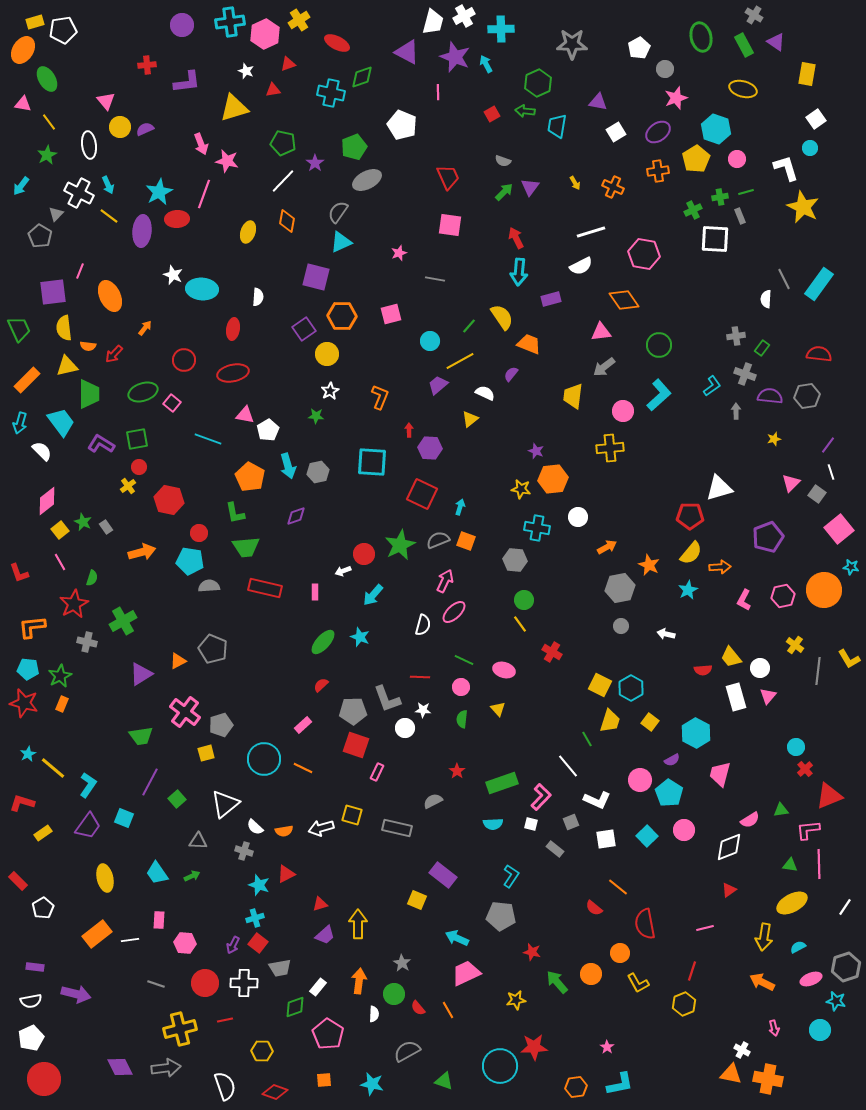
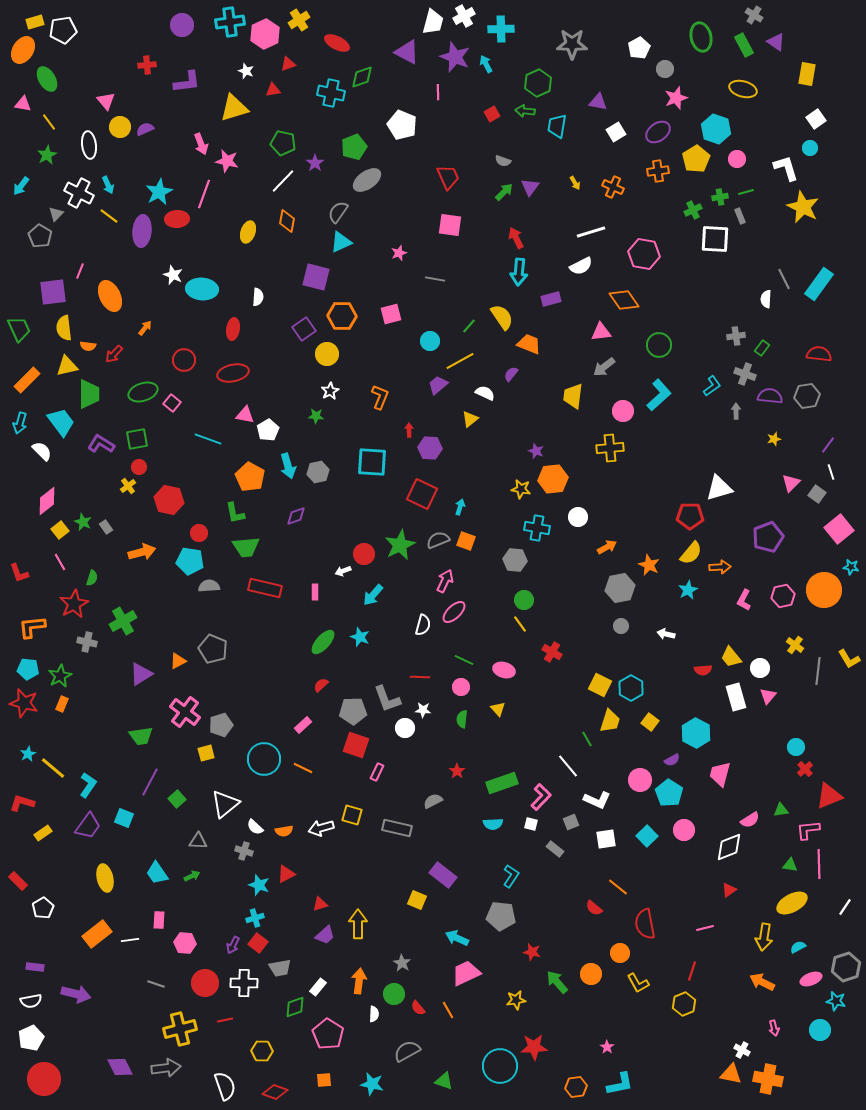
gray ellipse at (367, 180): rotated 8 degrees counterclockwise
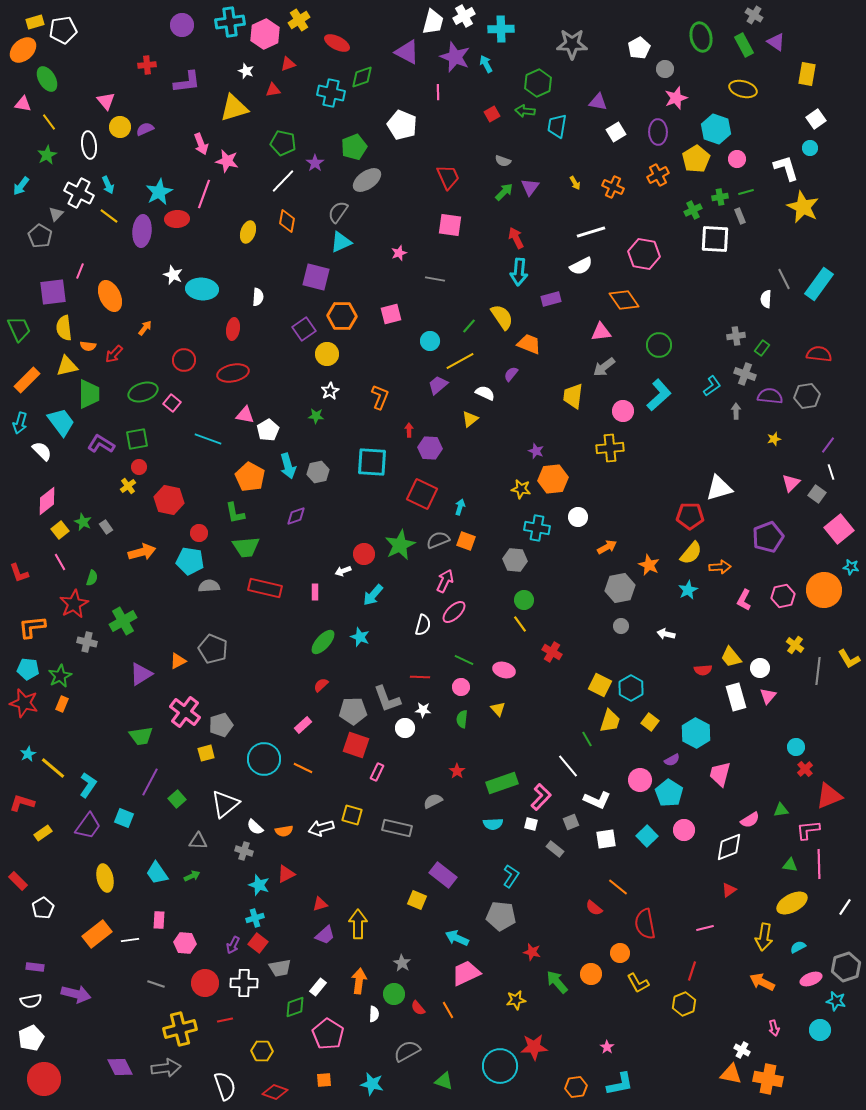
orange ellipse at (23, 50): rotated 16 degrees clockwise
purple ellipse at (658, 132): rotated 55 degrees counterclockwise
orange cross at (658, 171): moved 4 px down; rotated 20 degrees counterclockwise
